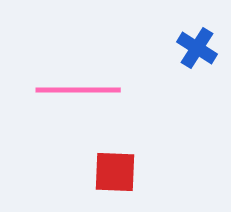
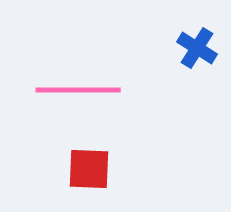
red square: moved 26 px left, 3 px up
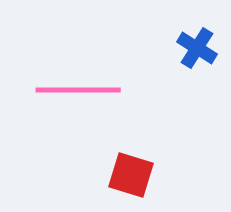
red square: moved 42 px right, 6 px down; rotated 15 degrees clockwise
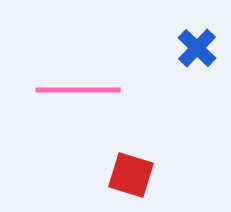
blue cross: rotated 12 degrees clockwise
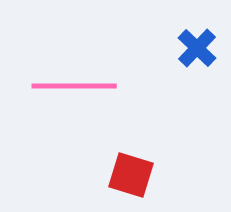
pink line: moved 4 px left, 4 px up
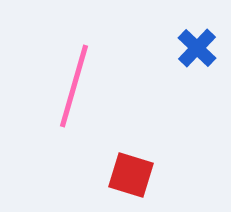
pink line: rotated 74 degrees counterclockwise
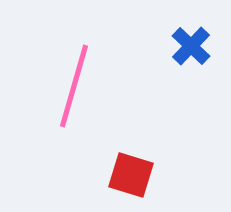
blue cross: moved 6 px left, 2 px up
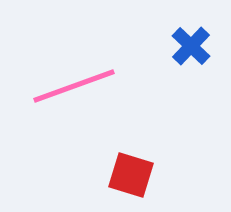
pink line: rotated 54 degrees clockwise
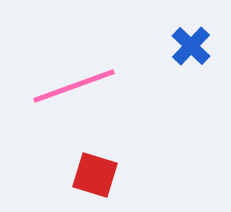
red square: moved 36 px left
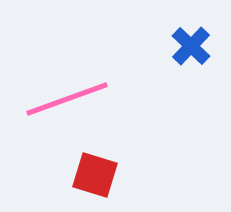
pink line: moved 7 px left, 13 px down
